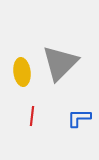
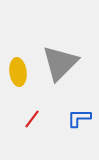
yellow ellipse: moved 4 px left
red line: moved 3 px down; rotated 30 degrees clockwise
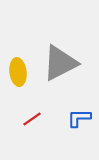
gray triangle: rotated 18 degrees clockwise
red line: rotated 18 degrees clockwise
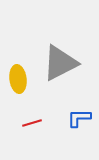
yellow ellipse: moved 7 px down
red line: moved 4 px down; rotated 18 degrees clockwise
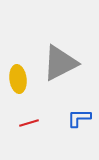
red line: moved 3 px left
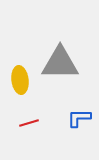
gray triangle: rotated 27 degrees clockwise
yellow ellipse: moved 2 px right, 1 px down
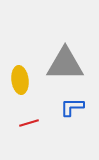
gray triangle: moved 5 px right, 1 px down
blue L-shape: moved 7 px left, 11 px up
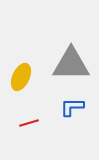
gray triangle: moved 6 px right
yellow ellipse: moved 1 px right, 3 px up; rotated 32 degrees clockwise
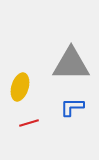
yellow ellipse: moved 1 px left, 10 px down; rotated 8 degrees counterclockwise
